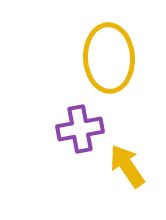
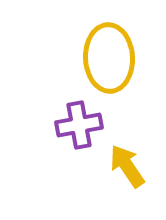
purple cross: moved 1 px left, 4 px up
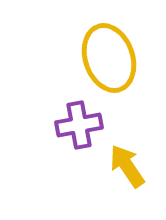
yellow ellipse: rotated 16 degrees counterclockwise
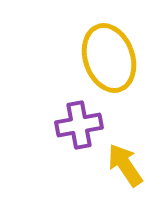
yellow arrow: moved 2 px left, 1 px up
